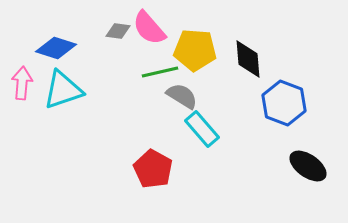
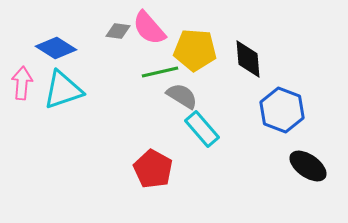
blue diamond: rotated 15 degrees clockwise
blue hexagon: moved 2 px left, 7 px down
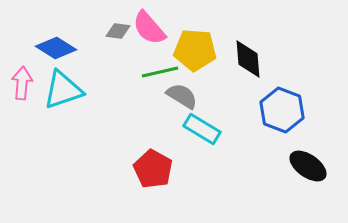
cyan rectangle: rotated 18 degrees counterclockwise
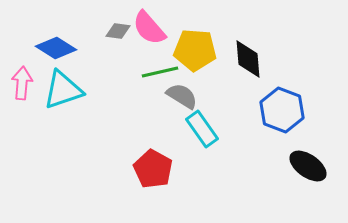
cyan rectangle: rotated 24 degrees clockwise
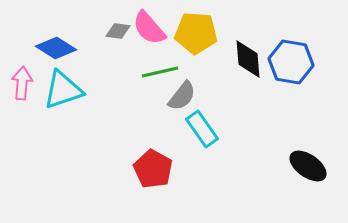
yellow pentagon: moved 1 px right, 17 px up
gray semicircle: rotated 96 degrees clockwise
blue hexagon: moved 9 px right, 48 px up; rotated 12 degrees counterclockwise
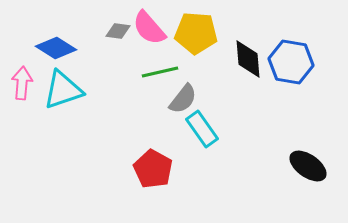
gray semicircle: moved 1 px right, 3 px down
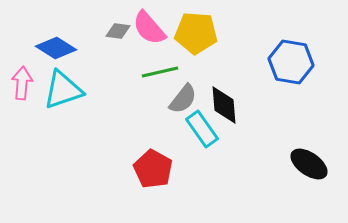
black diamond: moved 24 px left, 46 px down
black ellipse: moved 1 px right, 2 px up
